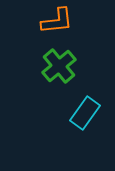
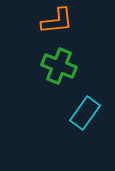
green cross: rotated 28 degrees counterclockwise
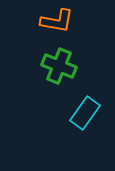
orange L-shape: rotated 16 degrees clockwise
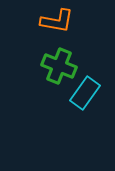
cyan rectangle: moved 20 px up
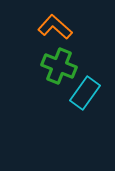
orange L-shape: moved 2 px left, 6 px down; rotated 148 degrees counterclockwise
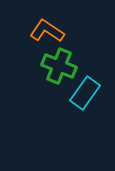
orange L-shape: moved 8 px left, 4 px down; rotated 8 degrees counterclockwise
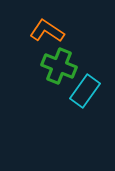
cyan rectangle: moved 2 px up
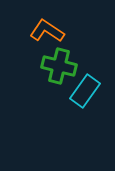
green cross: rotated 8 degrees counterclockwise
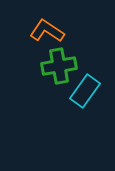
green cross: rotated 24 degrees counterclockwise
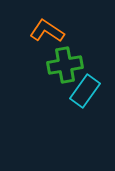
green cross: moved 6 px right, 1 px up
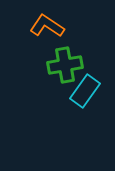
orange L-shape: moved 5 px up
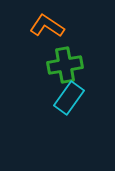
cyan rectangle: moved 16 px left, 7 px down
